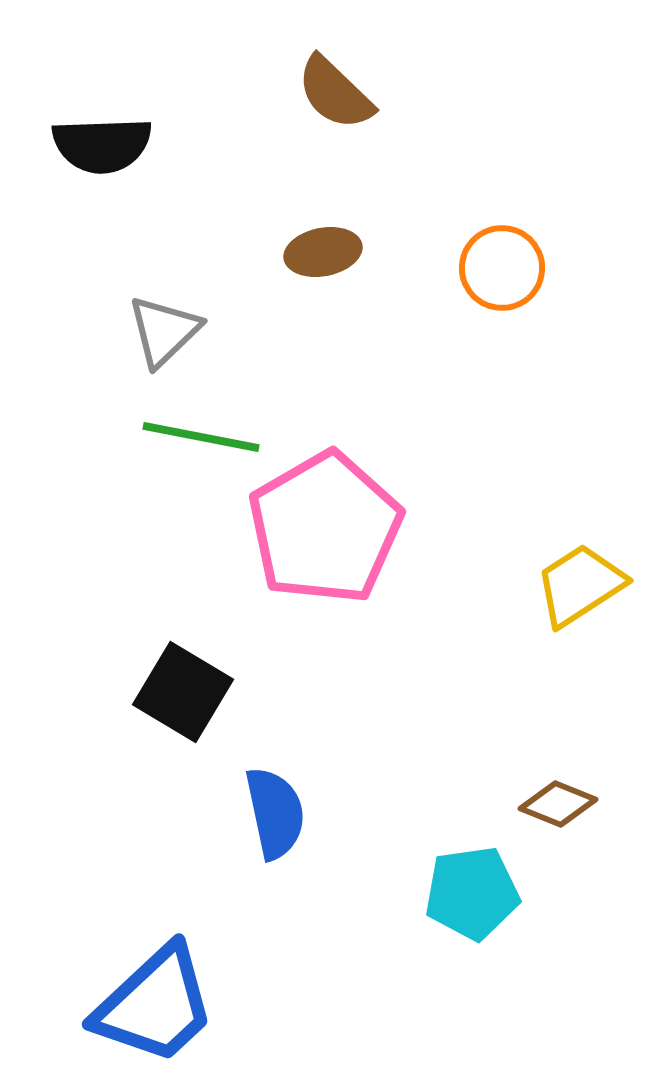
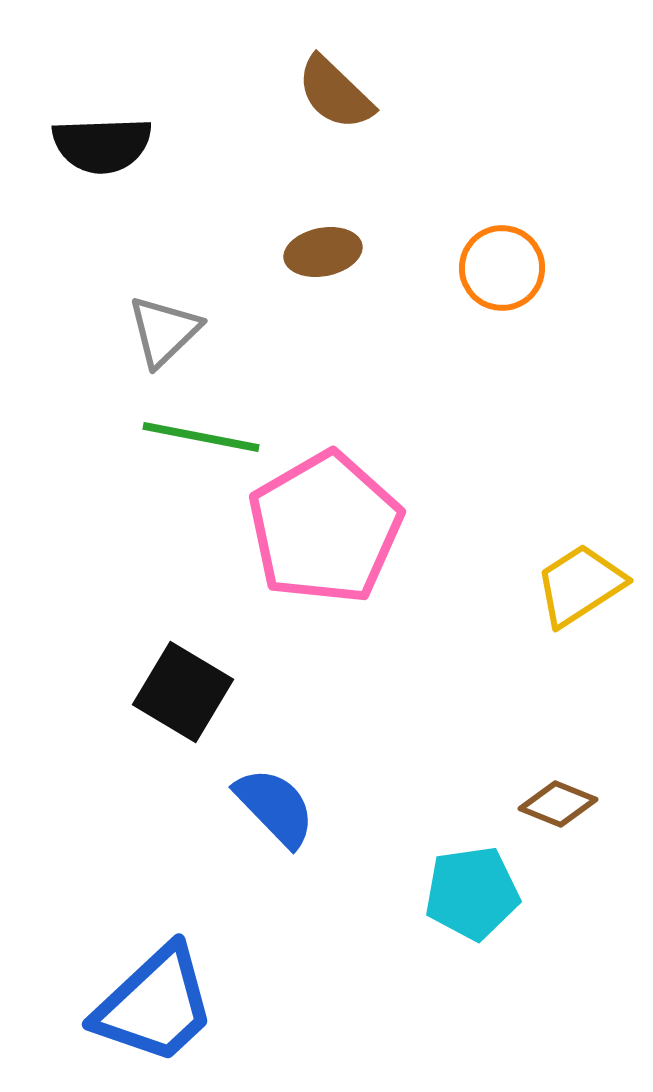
blue semicircle: moved 6 px up; rotated 32 degrees counterclockwise
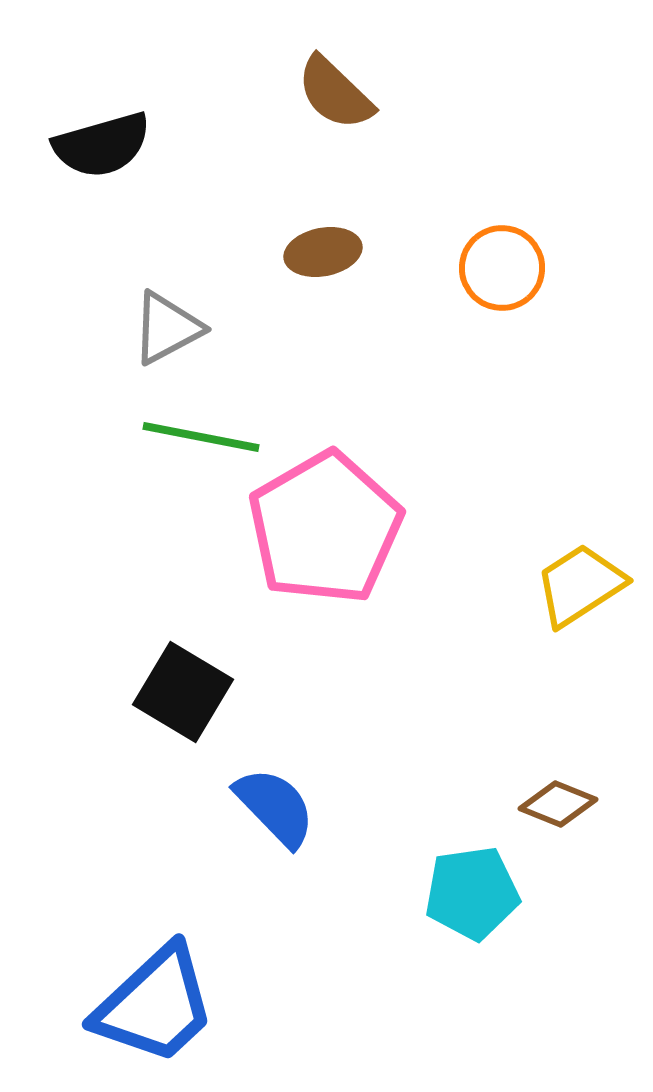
black semicircle: rotated 14 degrees counterclockwise
gray triangle: moved 3 px right, 3 px up; rotated 16 degrees clockwise
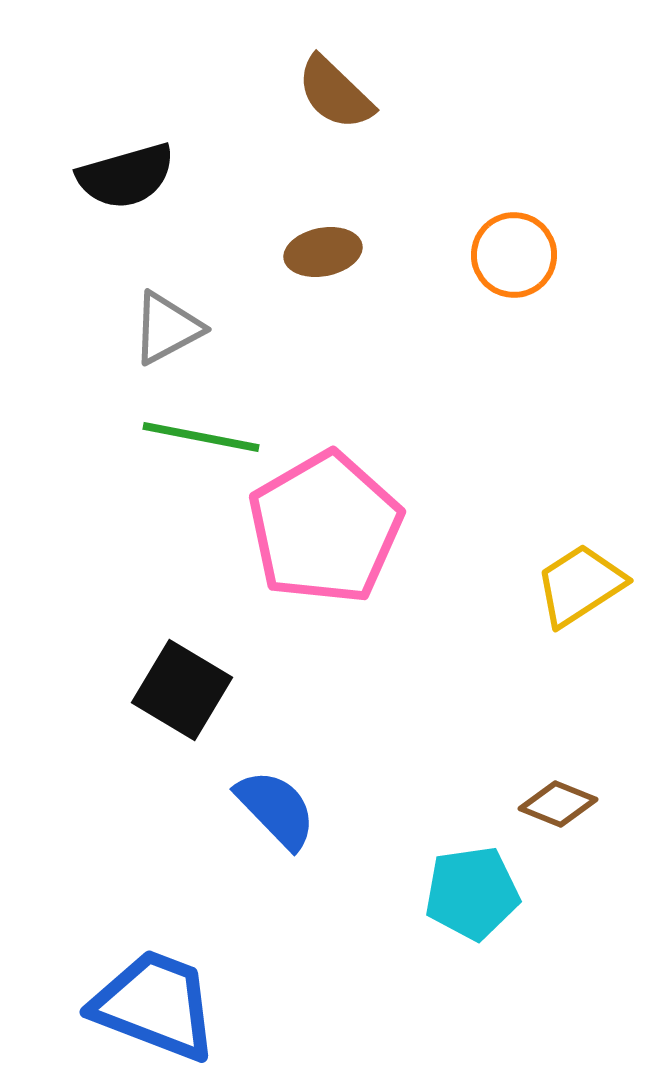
black semicircle: moved 24 px right, 31 px down
orange circle: moved 12 px right, 13 px up
black square: moved 1 px left, 2 px up
blue semicircle: moved 1 px right, 2 px down
blue trapezoid: rotated 116 degrees counterclockwise
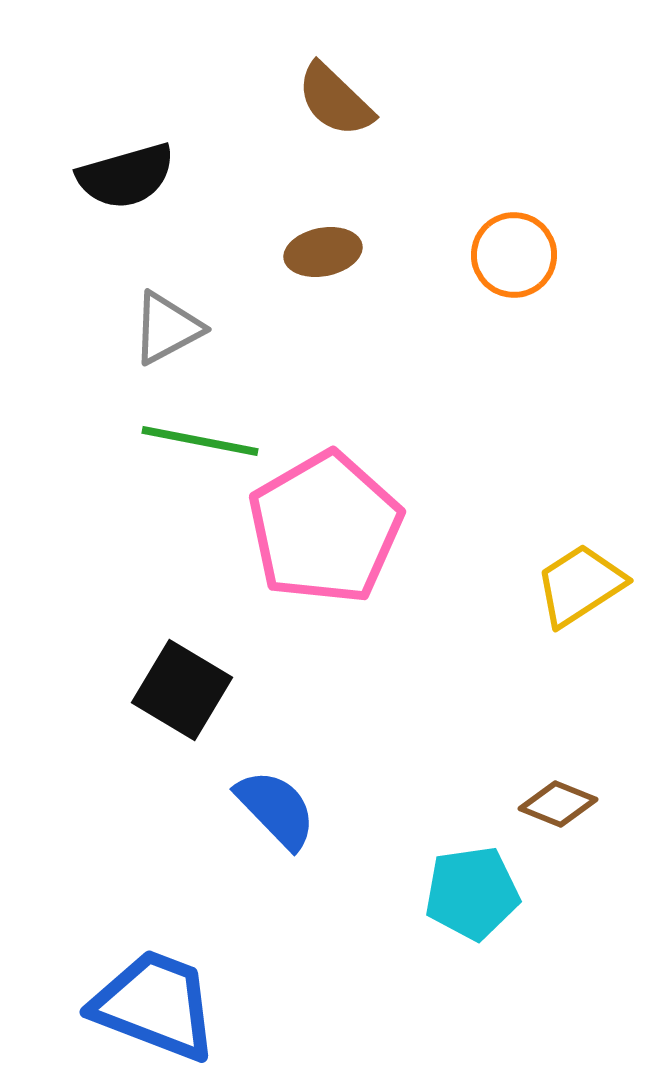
brown semicircle: moved 7 px down
green line: moved 1 px left, 4 px down
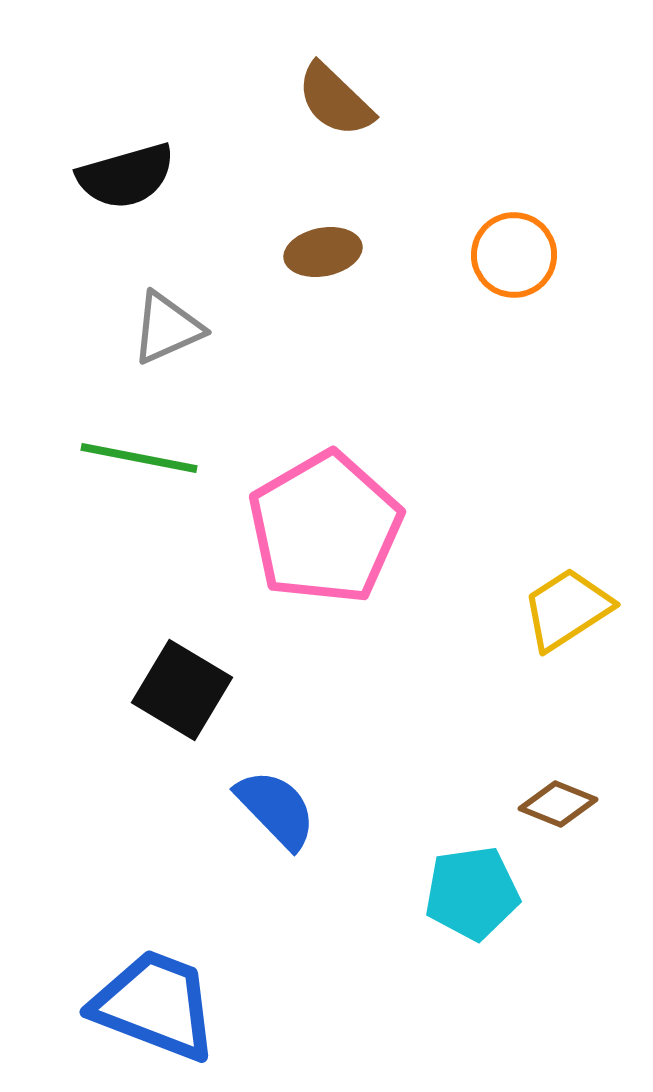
gray triangle: rotated 4 degrees clockwise
green line: moved 61 px left, 17 px down
yellow trapezoid: moved 13 px left, 24 px down
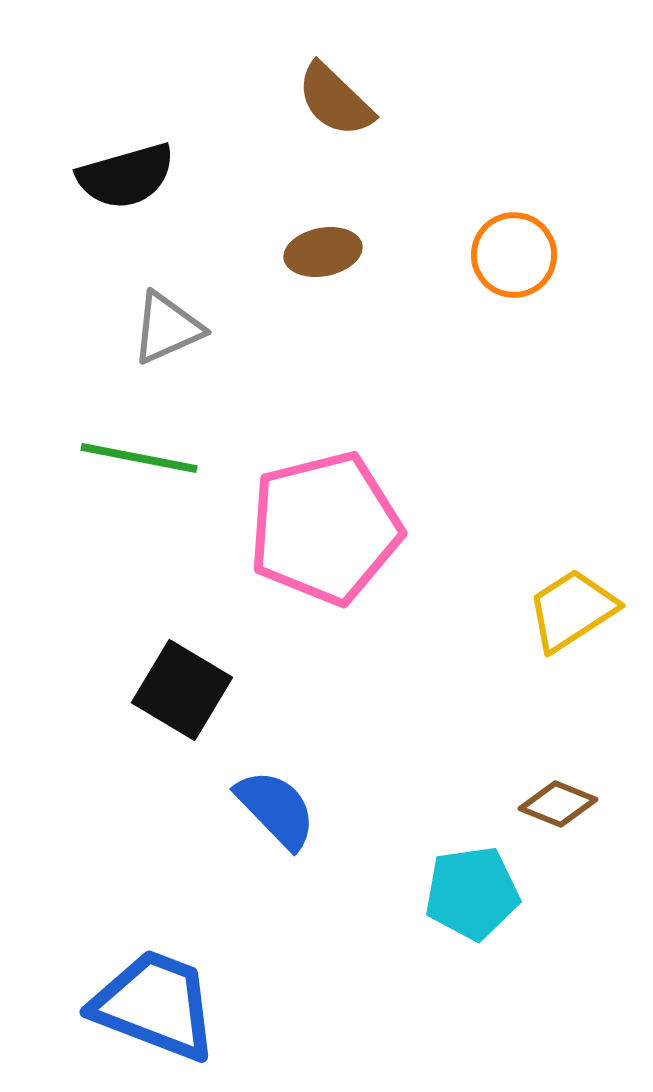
pink pentagon: rotated 16 degrees clockwise
yellow trapezoid: moved 5 px right, 1 px down
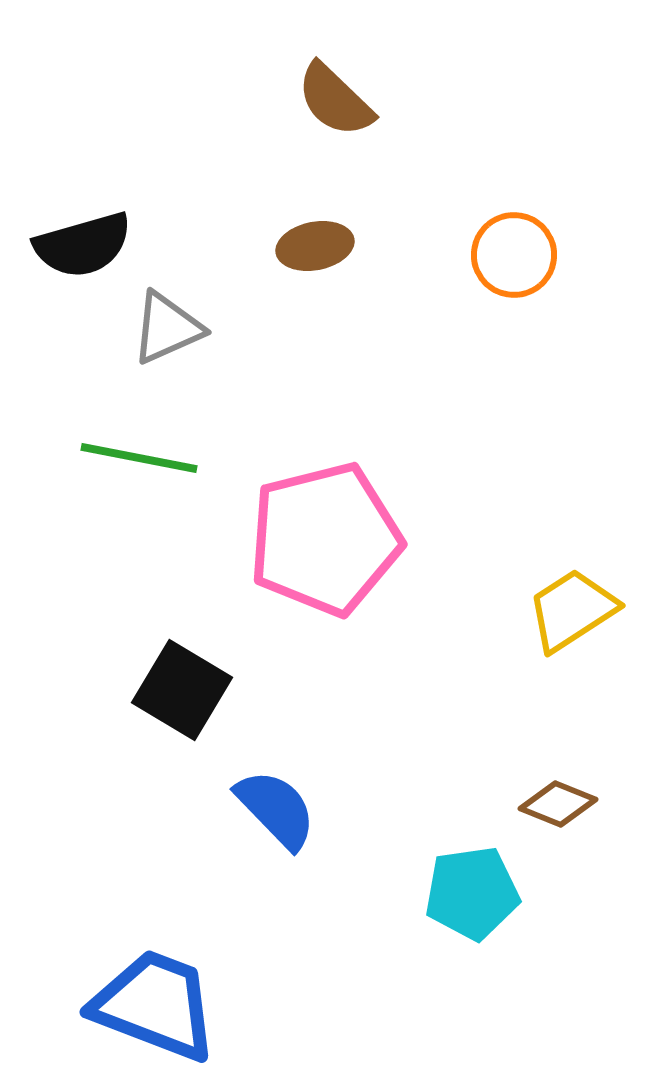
black semicircle: moved 43 px left, 69 px down
brown ellipse: moved 8 px left, 6 px up
pink pentagon: moved 11 px down
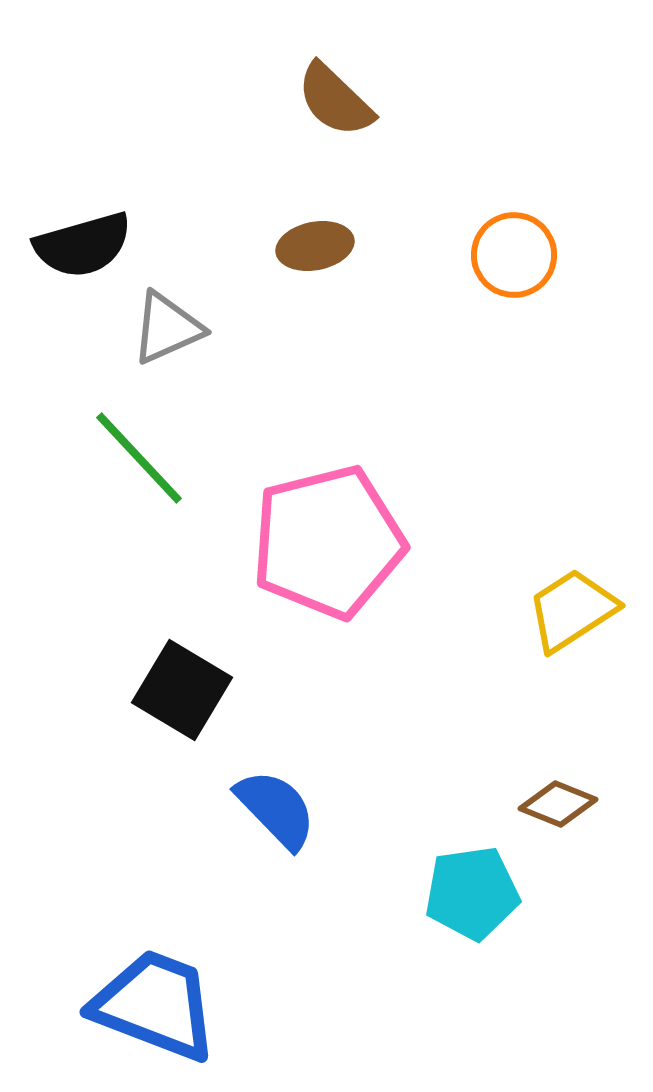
green line: rotated 36 degrees clockwise
pink pentagon: moved 3 px right, 3 px down
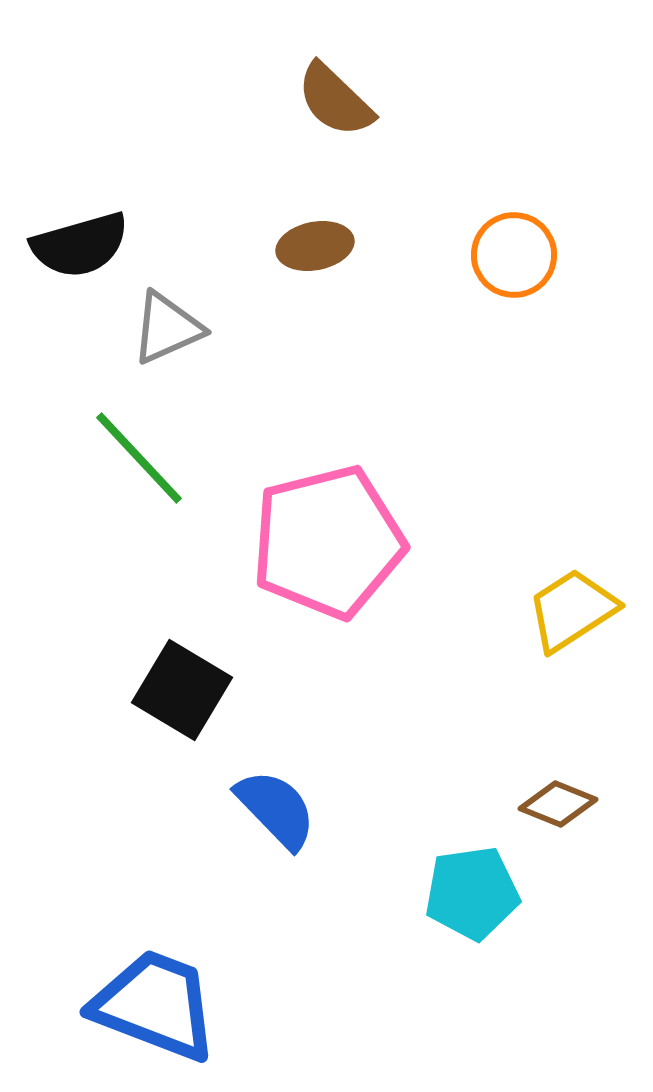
black semicircle: moved 3 px left
